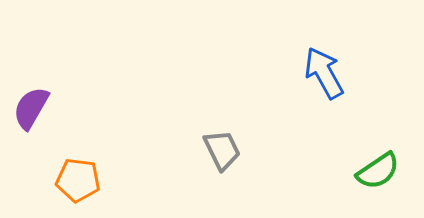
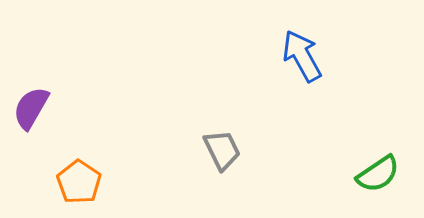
blue arrow: moved 22 px left, 17 px up
green semicircle: moved 3 px down
orange pentagon: moved 1 px right, 2 px down; rotated 27 degrees clockwise
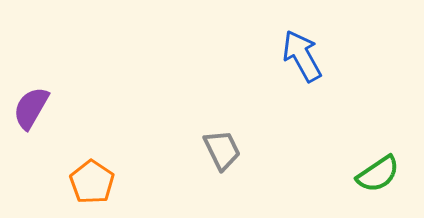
orange pentagon: moved 13 px right
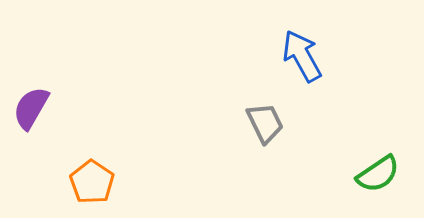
gray trapezoid: moved 43 px right, 27 px up
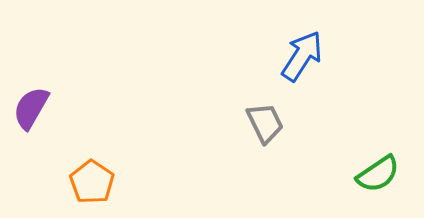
blue arrow: rotated 62 degrees clockwise
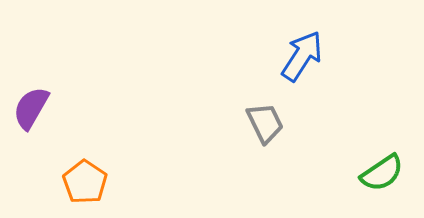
green semicircle: moved 4 px right, 1 px up
orange pentagon: moved 7 px left
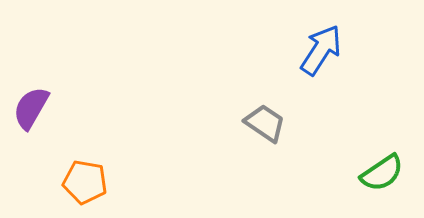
blue arrow: moved 19 px right, 6 px up
gray trapezoid: rotated 30 degrees counterclockwise
orange pentagon: rotated 24 degrees counterclockwise
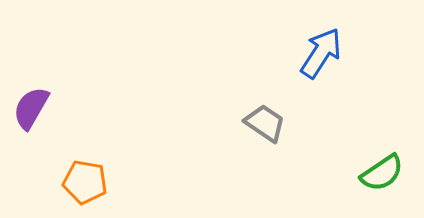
blue arrow: moved 3 px down
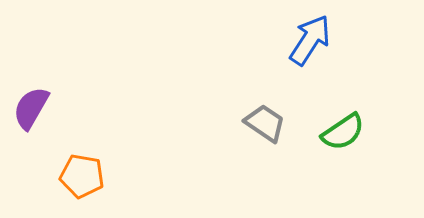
blue arrow: moved 11 px left, 13 px up
green semicircle: moved 39 px left, 41 px up
orange pentagon: moved 3 px left, 6 px up
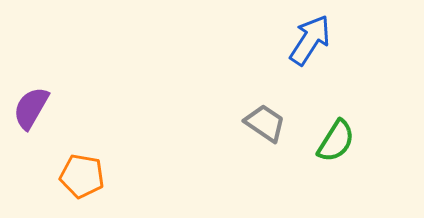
green semicircle: moved 7 px left, 9 px down; rotated 24 degrees counterclockwise
